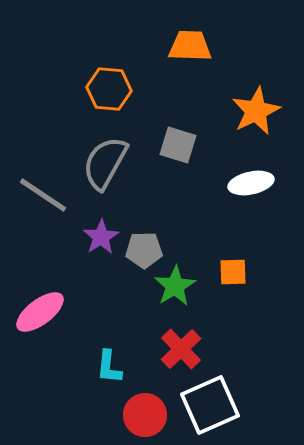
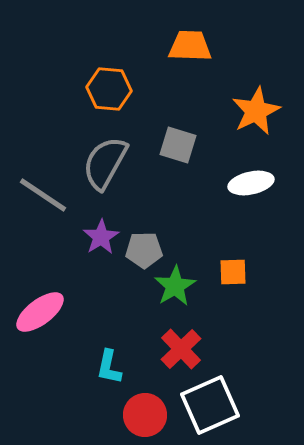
cyan L-shape: rotated 6 degrees clockwise
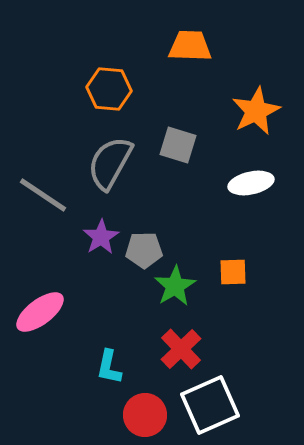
gray semicircle: moved 5 px right
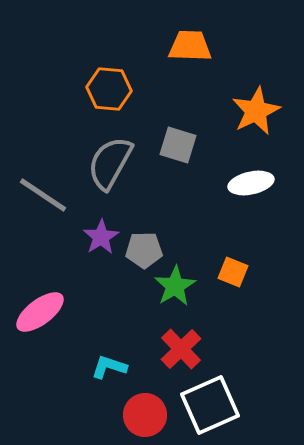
orange square: rotated 24 degrees clockwise
cyan L-shape: rotated 96 degrees clockwise
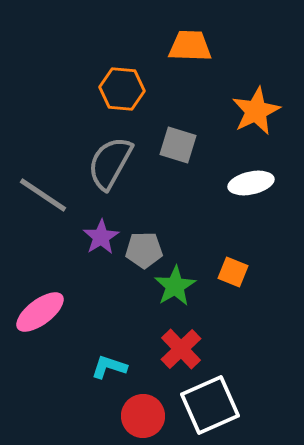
orange hexagon: moved 13 px right
red circle: moved 2 px left, 1 px down
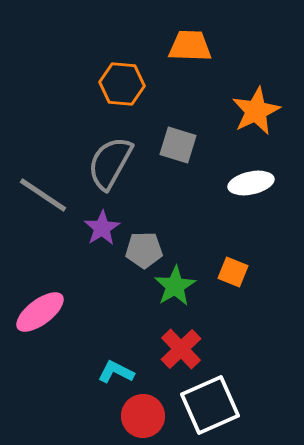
orange hexagon: moved 5 px up
purple star: moved 1 px right, 9 px up
cyan L-shape: moved 7 px right, 5 px down; rotated 9 degrees clockwise
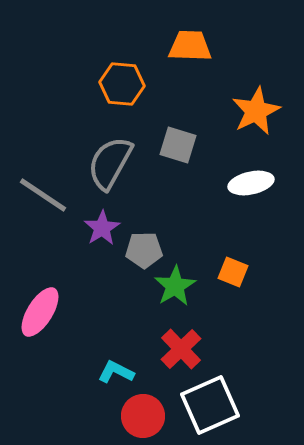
pink ellipse: rotated 21 degrees counterclockwise
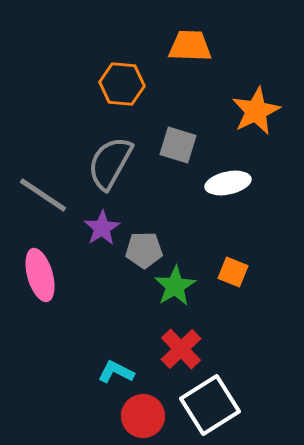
white ellipse: moved 23 px left
pink ellipse: moved 37 px up; rotated 48 degrees counterclockwise
white square: rotated 8 degrees counterclockwise
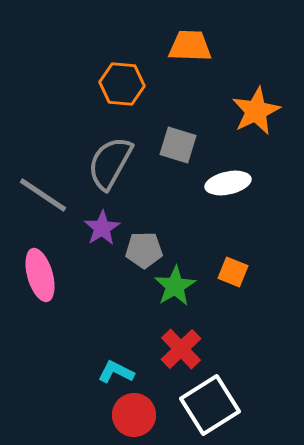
red circle: moved 9 px left, 1 px up
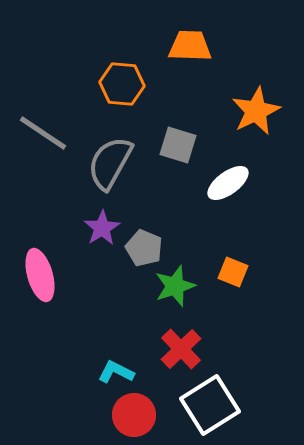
white ellipse: rotated 24 degrees counterclockwise
gray line: moved 62 px up
gray pentagon: moved 2 px up; rotated 24 degrees clockwise
green star: rotated 12 degrees clockwise
